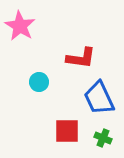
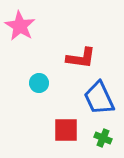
cyan circle: moved 1 px down
red square: moved 1 px left, 1 px up
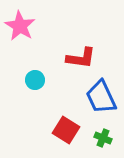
cyan circle: moved 4 px left, 3 px up
blue trapezoid: moved 2 px right, 1 px up
red square: rotated 32 degrees clockwise
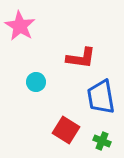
cyan circle: moved 1 px right, 2 px down
blue trapezoid: rotated 15 degrees clockwise
green cross: moved 1 px left, 3 px down
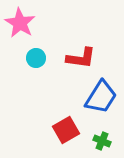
pink star: moved 3 px up
cyan circle: moved 24 px up
blue trapezoid: rotated 138 degrees counterclockwise
red square: rotated 28 degrees clockwise
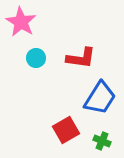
pink star: moved 1 px right, 1 px up
blue trapezoid: moved 1 px left, 1 px down
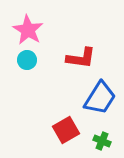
pink star: moved 7 px right, 8 px down
cyan circle: moved 9 px left, 2 px down
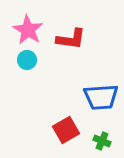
red L-shape: moved 10 px left, 19 px up
blue trapezoid: moved 1 px right, 1 px up; rotated 54 degrees clockwise
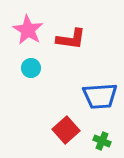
cyan circle: moved 4 px right, 8 px down
blue trapezoid: moved 1 px left, 1 px up
red square: rotated 12 degrees counterclockwise
